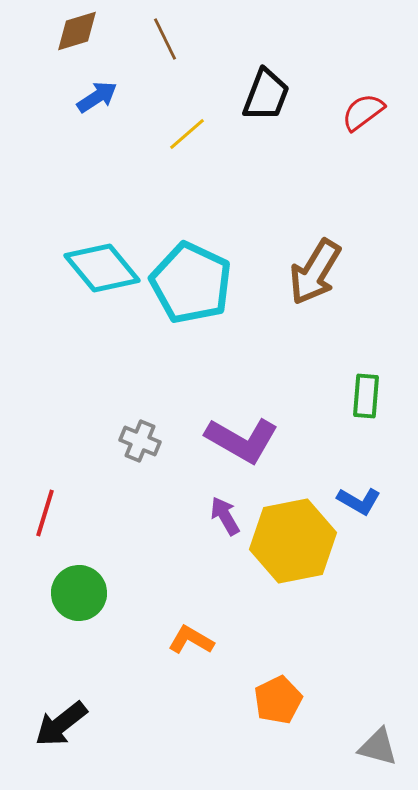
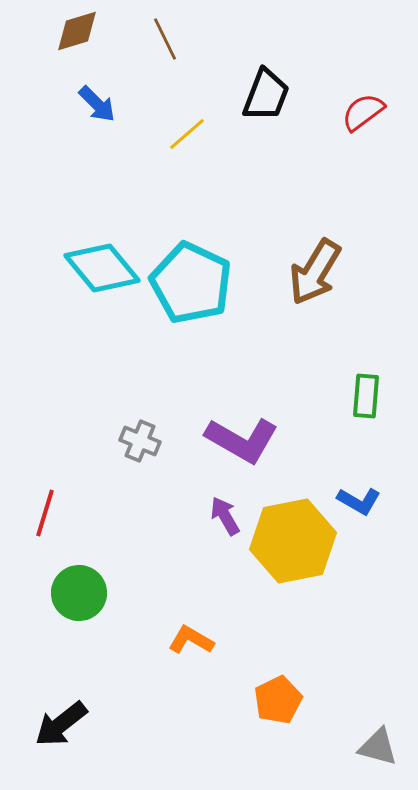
blue arrow: moved 7 px down; rotated 78 degrees clockwise
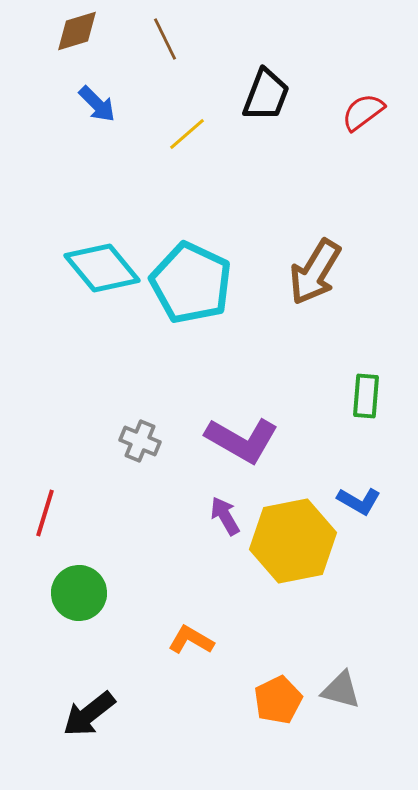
black arrow: moved 28 px right, 10 px up
gray triangle: moved 37 px left, 57 px up
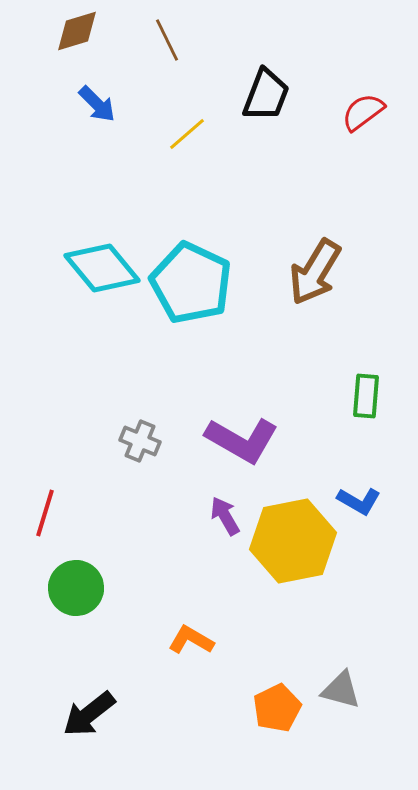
brown line: moved 2 px right, 1 px down
green circle: moved 3 px left, 5 px up
orange pentagon: moved 1 px left, 8 px down
